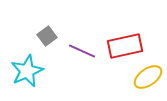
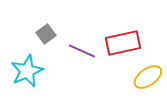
gray square: moved 1 px left, 2 px up
red rectangle: moved 2 px left, 3 px up
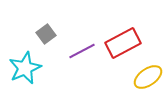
red rectangle: rotated 16 degrees counterclockwise
purple line: rotated 52 degrees counterclockwise
cyan star: moved 2 px left, 3 px up
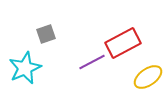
gray square: rotated 18 degrees clockwise
purple line: moved 10 px right, 11 px down
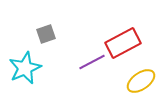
yellow ellipse: moved 7 px left, 4 px down
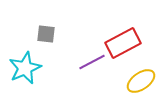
gray square: rotated 24 degrees clockwise
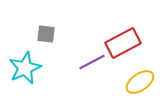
yellow ellipse: moved 1 px left, 1 px down
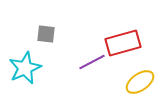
red rectangle: rotated 12 degrees clockwise
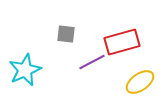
gray square: moved 20 px right
red rectangle: moved 1 px left, 1 px up
cyan star: moved 2 px down
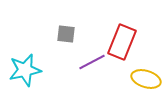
red rectangle: rotated 52 degrees counterclockwise
cyan star: rotated 12 degrees clockwise
yellow ellipse: moved 6 px right, 3 px up; rotated 52 degrees clockwise
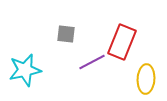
yellow ellipse: rotated 76 degrees clockwise
